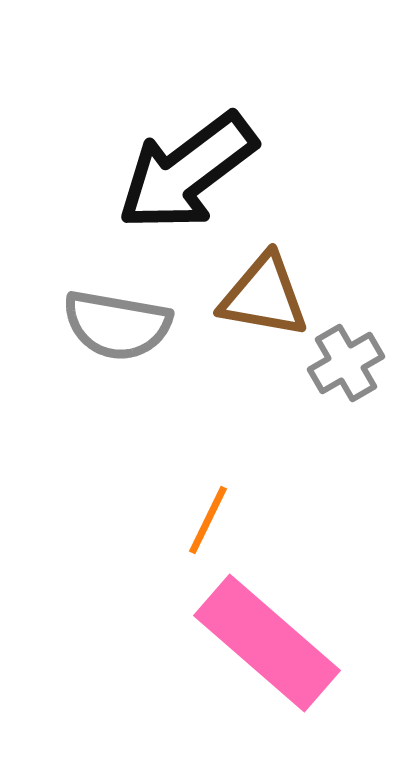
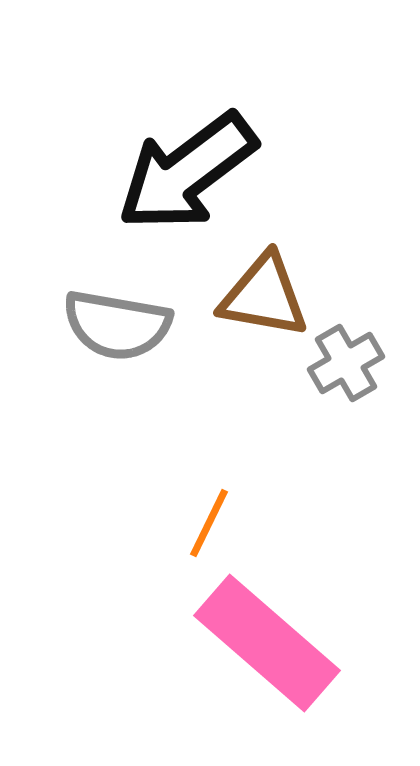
orange line: moved 1 px right, 3 px down
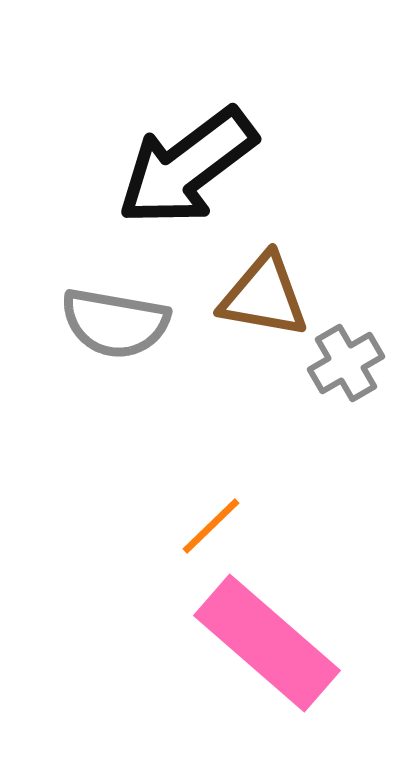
black arrow: moved 5 px up
gray semicircle: moved 2 px left, 2 px up
orange line: moved 2 px right, 3 px down; rotated 20 degrees clockwise
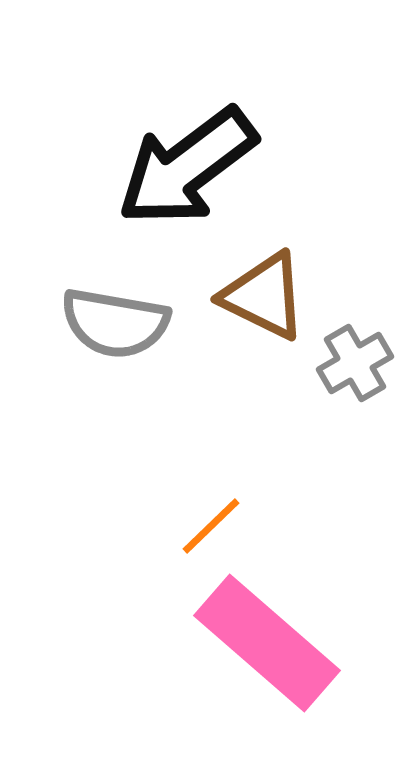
brown triangle: rotated 16 degrees clockwise
gray cross: moved 9 px right
